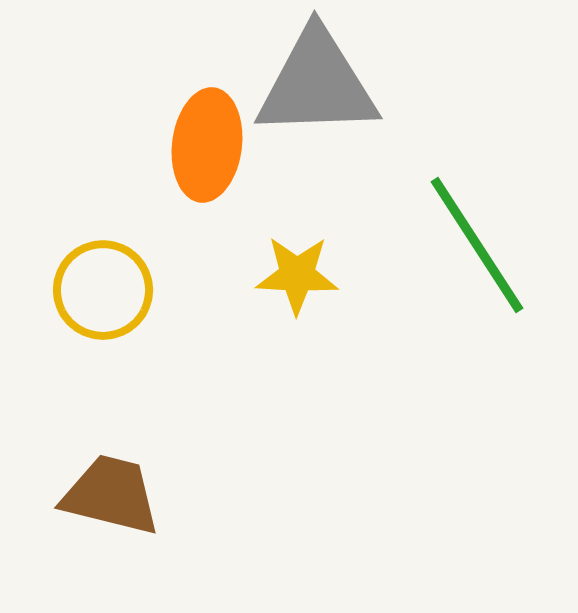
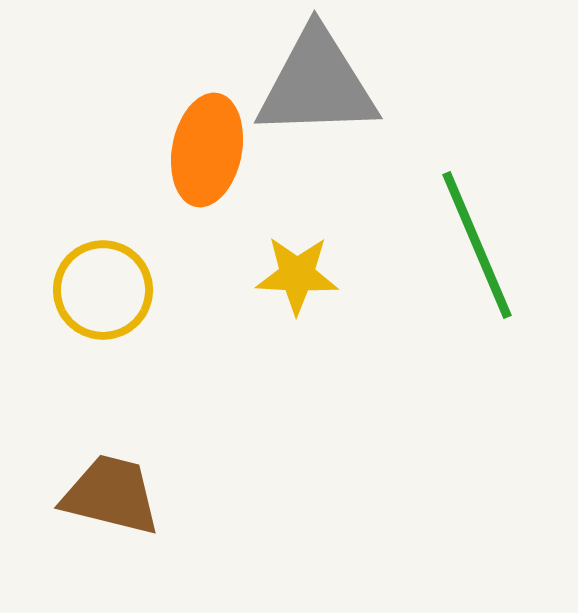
orange ellipse: moved 5 px down; rotated 4 degrees clockwise
green line: rotated 10 degrees clockwise
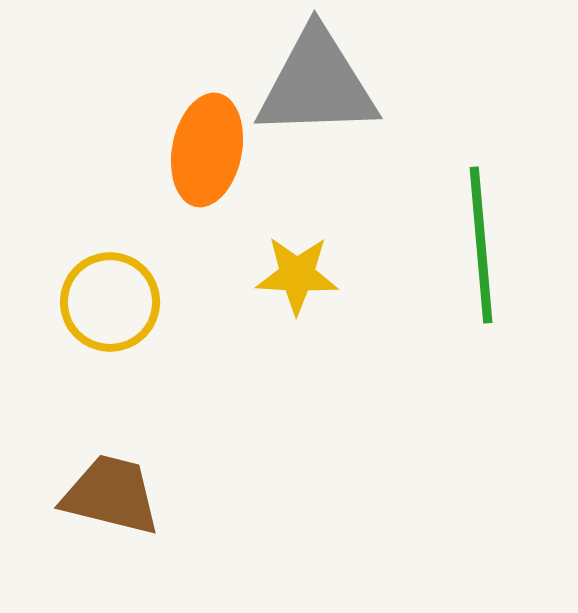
green line: moved 4 px right; rotated 18 degrees clockwise
yellow circle: moved 7 px right, 12 px down
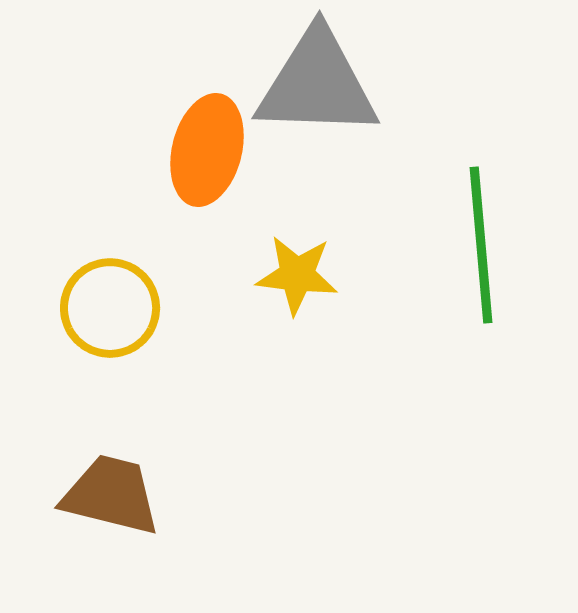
gray triangle: rotated 4 degrees clockwise
orange ellipse: rotated 3 degrees clockwise
yellow star: rotated 4 degrees clockwise
yellow circle: moved 6 px down
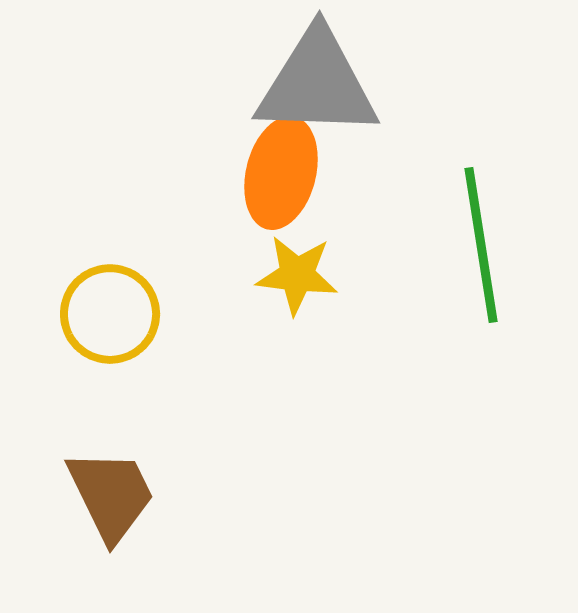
orange ellipse: moved 74 px right, 23 px down
green line: rotated 4 degrees counterclockwise
yellow circle: moved 6 px down
brown trapezoid: rotated 50 degrees clockwise
